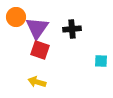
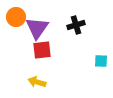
black cross: moved 4 px right, 4 px up; rotated 12 degrees counterclockwise
red square: moved 2 px right; rotated 24 degrees counterclockwise
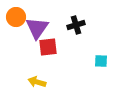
red square: moved 6 px right, 3 px up
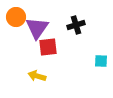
yellow arrow: moved 6 px up
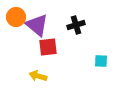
purple triangle: moved 3 px up; rotated 25 degrees counterclockwise
yellow arrow: moved 1 px right
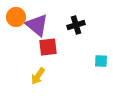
yellow arrow: rotated 72 degrees counterclockwise
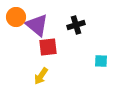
yellow arrow: moved 3 px right
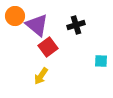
orange circle: moved 1 px left, 1 px up
red square: rotated 30 degrees counterclockwise
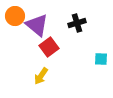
black cross: moved 1 px right, 2 px up
red square: moved 1 px right
cyan square: moved 2 px up
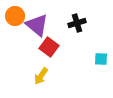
red square: rotated 18 degrees counterclockwise
